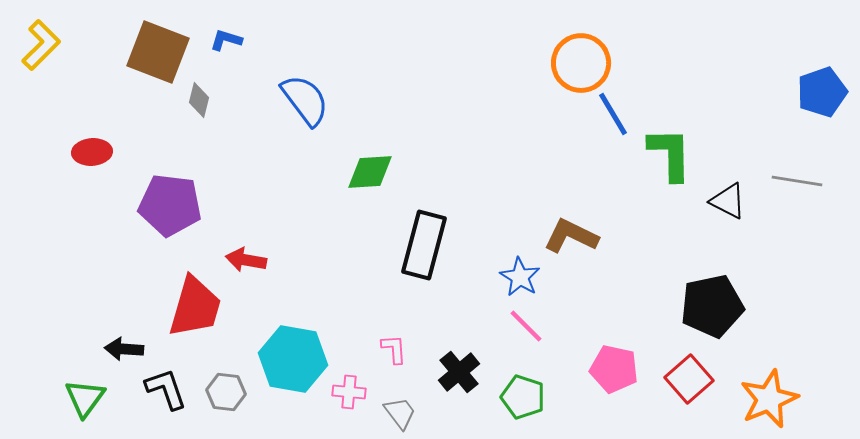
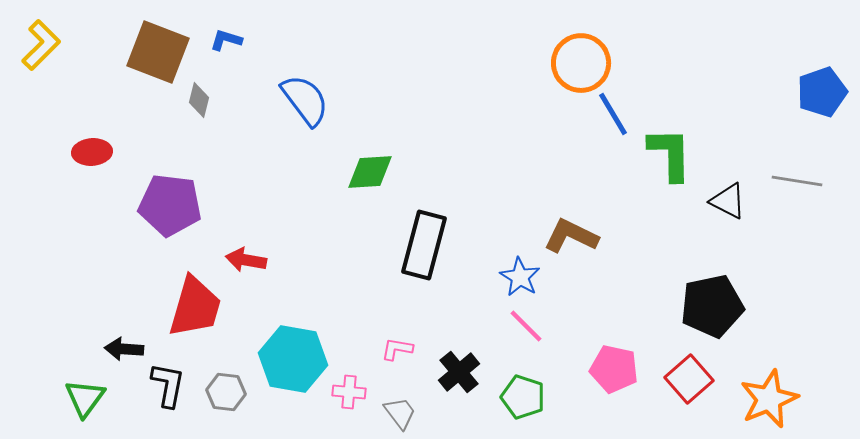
pink L-shape: moved 3 px right; rotated 76 degrees counterclockwise
black L-shape: moved 2 px right, 4 px up; rotated 30 degrees clockwise
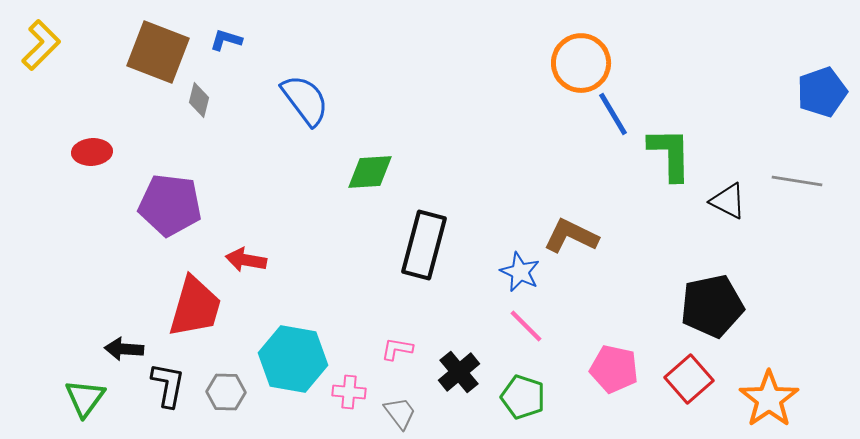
blue star: moved 5 px up; rotated 6 degrees counterclockwise
gray hexagon: rotated 6 degrees counterclockwise
orange star: rotated 12 degrees counterclockwise
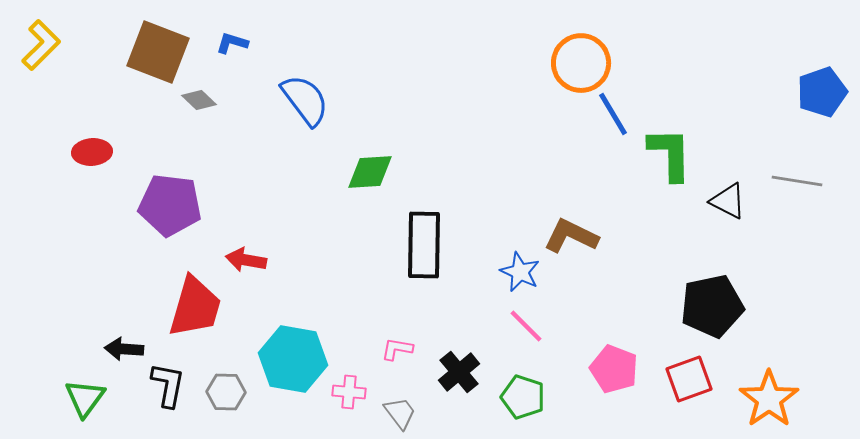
blue L-shape: moved 6 px right, 3 px down
gray diamond: rotated 60 degrees counterclockwise
black rectangle: rotated 14 degrees counterclockwise
pink pentagon: rotated 9 degrees clockwise
red square: rotated 21 degrees clockwise
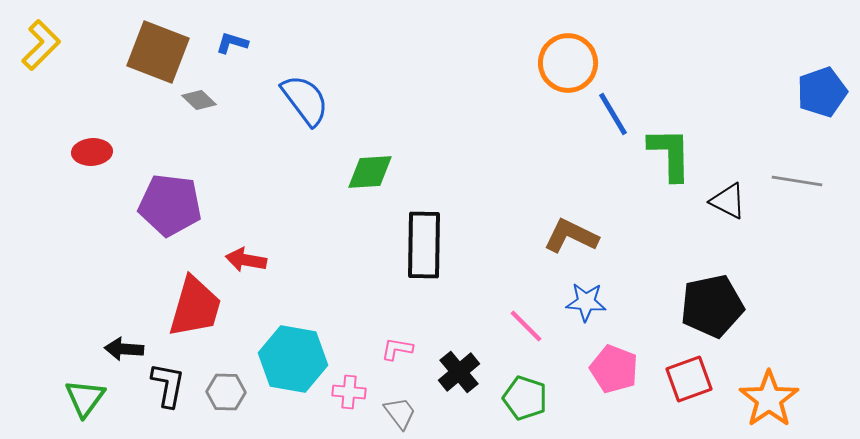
orange circle: moved 13 px left
blue star: moved 66 px right, 30 px down; rotated 21 degrees counterclockwise
green pentagon: moved 2 px right, 1 px down
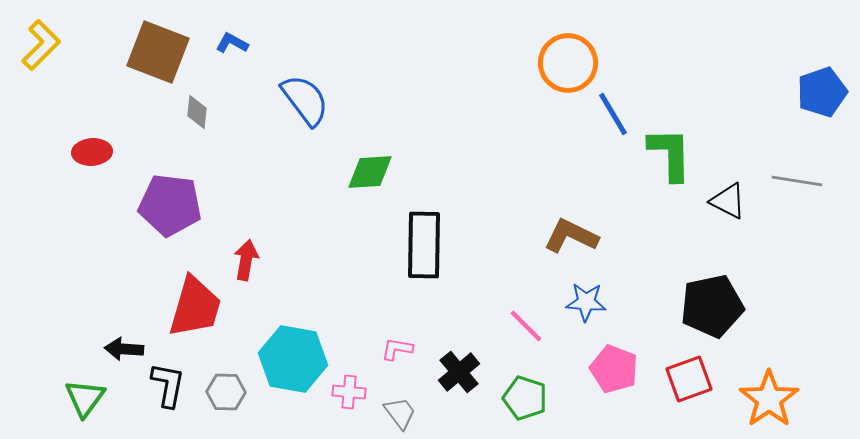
blue L-shape: rotated 12 degrees clockwise
gray diamond: moved 2 px left, 12 px down; rotated 52 degrees clockwise
red arrow: rotated 90 degrees clockwise
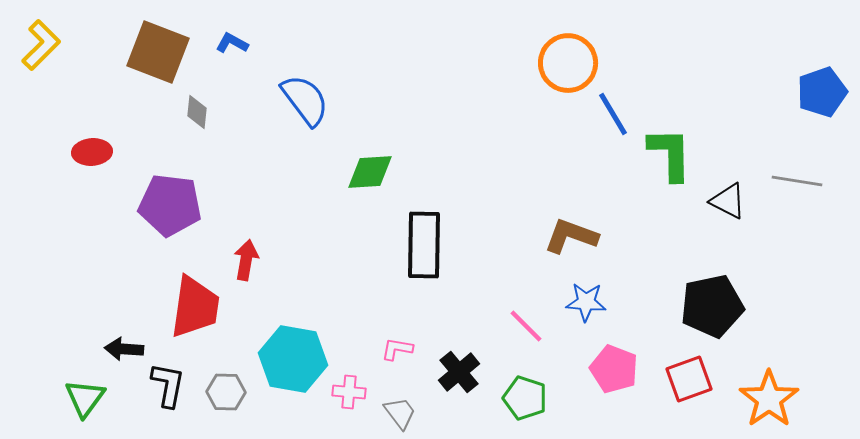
brown L-shape: rotated 6 degrees counterclockwise
red trapezoid: rotated 8 degrees counterclockwise
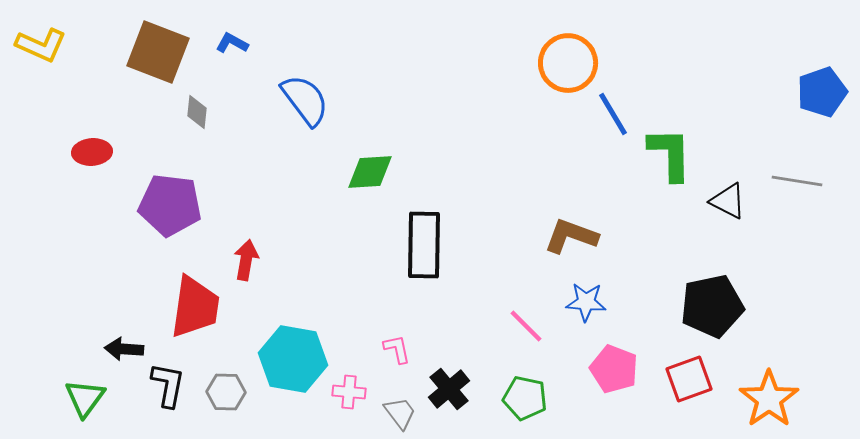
yellow L-shape: rotated 69 degrees clockwise
pink L-shape: rotated 68 degrees clockwise
black cross: moved 10 px left, 17 px down
green pentagon: rotated 6 degrees counterclockwise
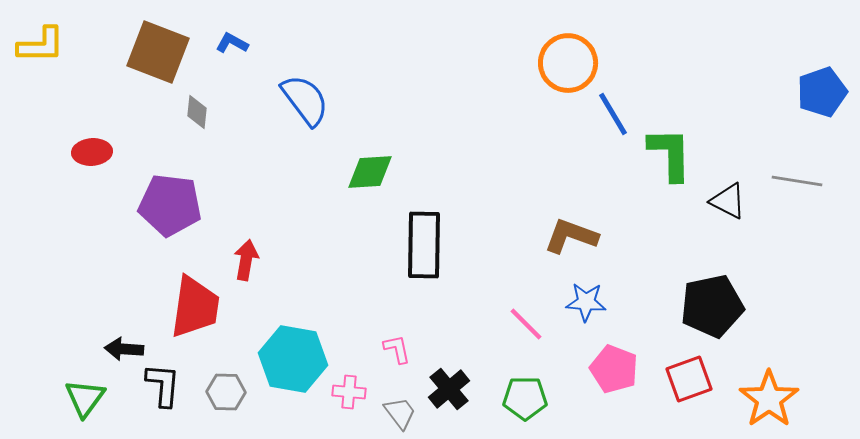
yellow L-shape: rotated 24 degrees counterclockwise
pink line: moved 2 px up
black L-shape: moved 5 px left; rotated 6 degrees counterclockwise
green pentagon: rotated 12 degrees counterclockwise
